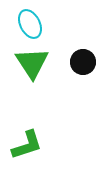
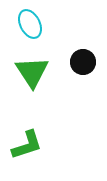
green triangle: moved 9 px down
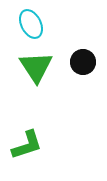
cyan ellipse: moved 1 px right
green triangle: moved 4 px right, 5 px up
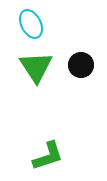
black circle: moved 2 px left, 3 px down
green L-shape: moved 21 px right, 11 px down
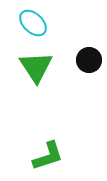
cyan ellipse: moved 2 px right, 1 px up; rotated 20 degrees counterclockwise
black circle: moved 8 px right, 5 px up
